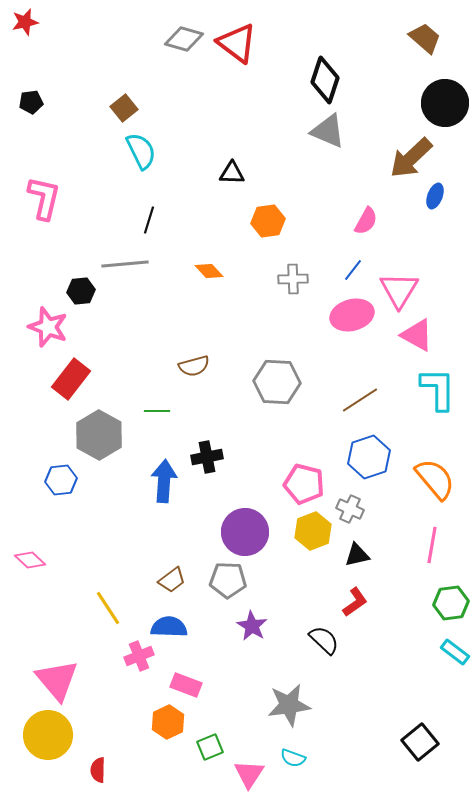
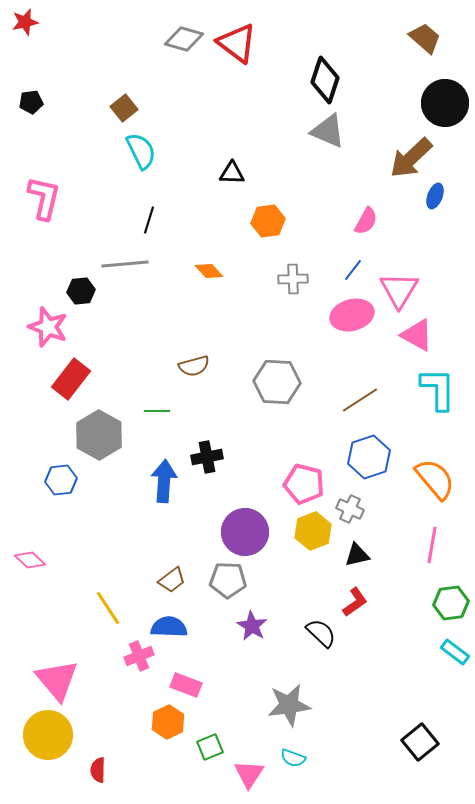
black semicircle at (324, 640): moved 3 px left, 7 px up
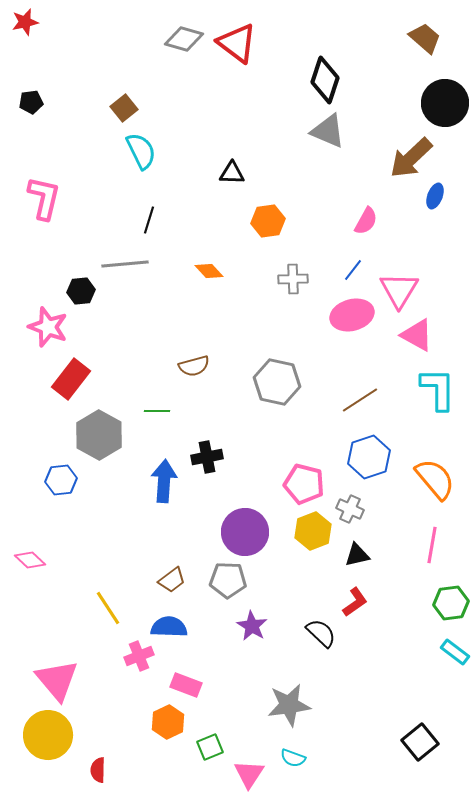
gray hexagon at (277, 382): rotated 9 degrees clockwise
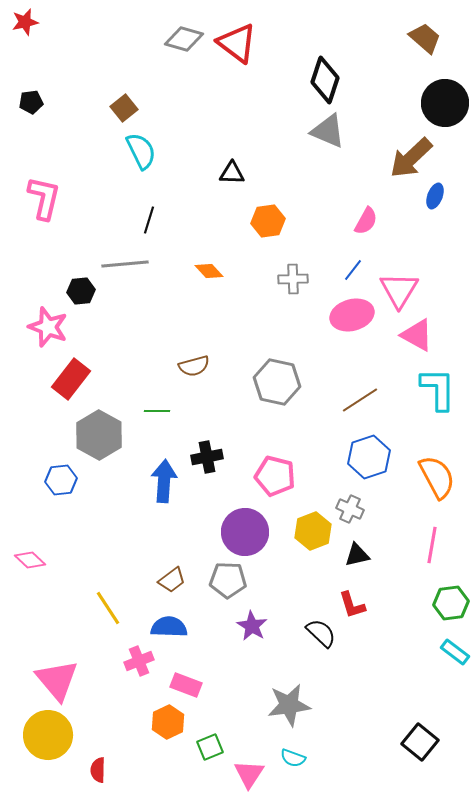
orange semicircle at (435, 479): moved 2 px right, 2 px up; rotated 12 degrees clockwise
pink pentagon at (304, 484): moved 29 px left, 8 px up
red L-shape at (355, 602): moved 3 px left, 3 px down; rotated 108 degrees clockwise
pink cross at (139, 656): moved 5 px down
black square at (420, 742): rotated 12 degrees counterclockwise
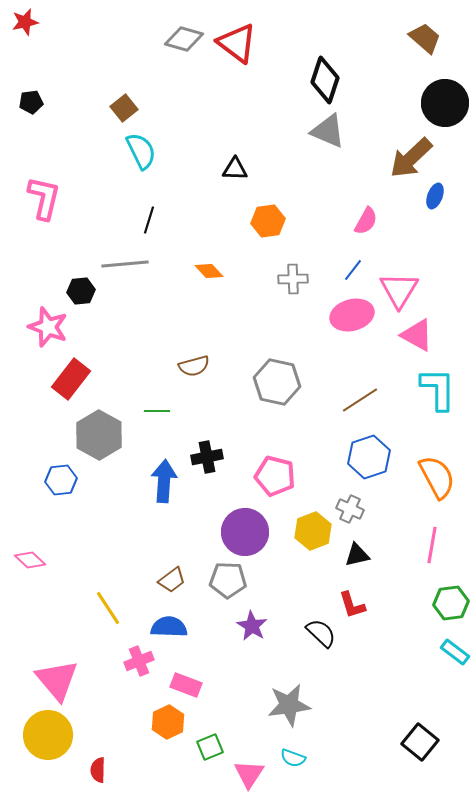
black triangle at (232, 173): moved 3 px right, 4 px up
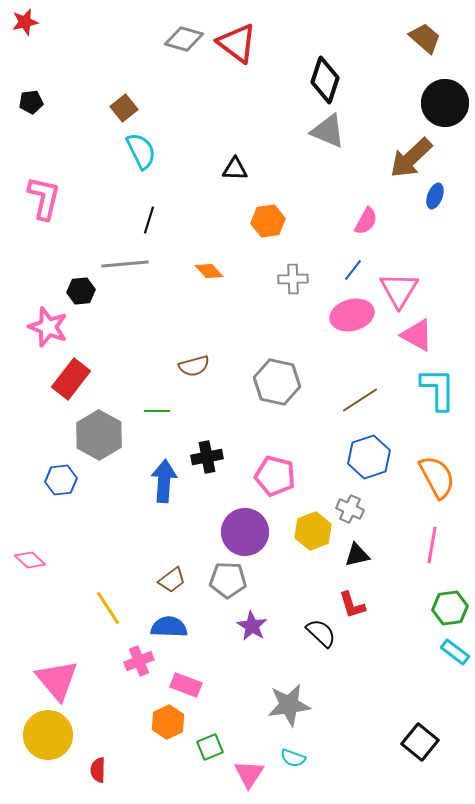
green hexagon at (451, 603): moved 1 px left, 5 px down
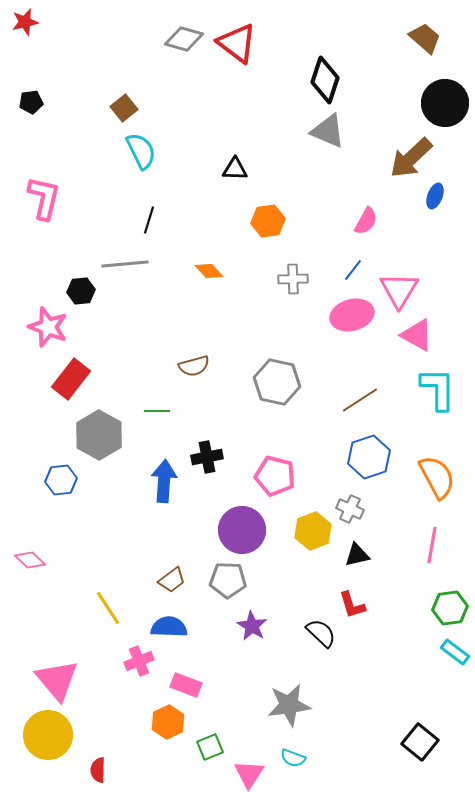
purple circle at (245, 532): moved 3 px left, 2 px up
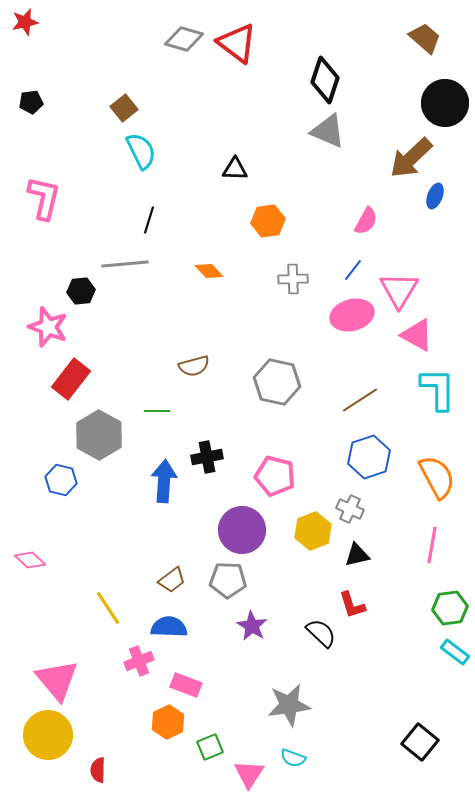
blue hexagon at (61, 480): rotated 20 degrees clockwise
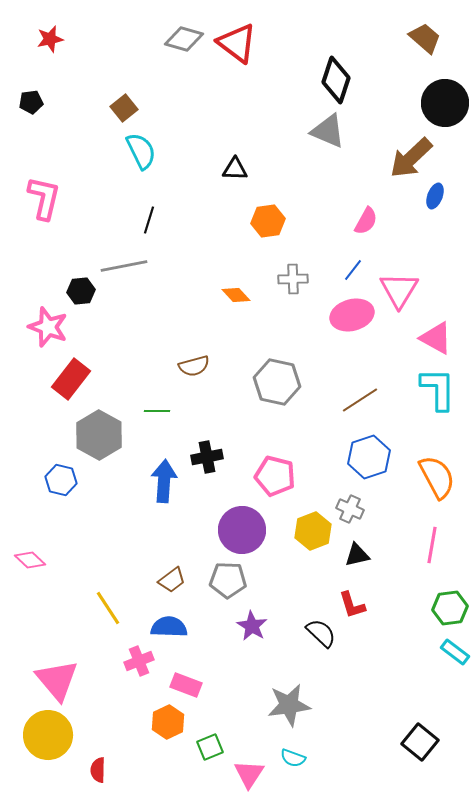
red star at (25, 22): moved 25 px right, 17 px down
black diamond at (325, 80): moved 11 px right
gray line at (125, 264): moved 1 px left, 2 px down; rotated 6 degrees counterclockwise
orange diamond at (209, 271): moved 27 px right, 24 px down
pink triangle at (417, 335): moved 19 px right, 3 px down
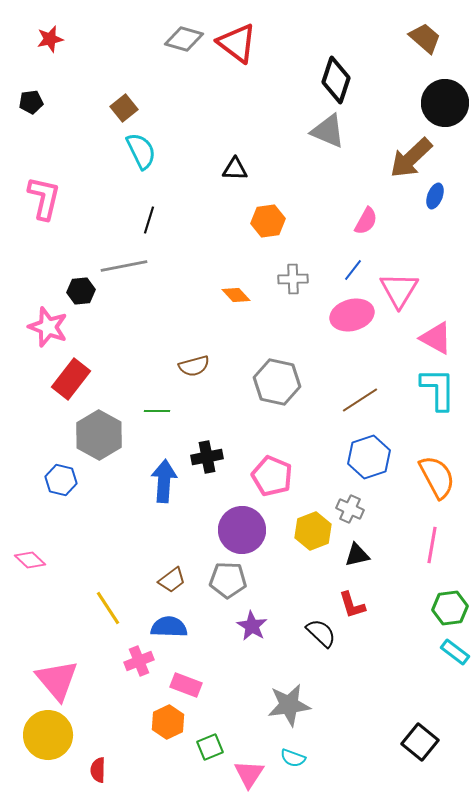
pink pentagon at (275, 476): moved 3 px left; rotated 9 degrees clockwise
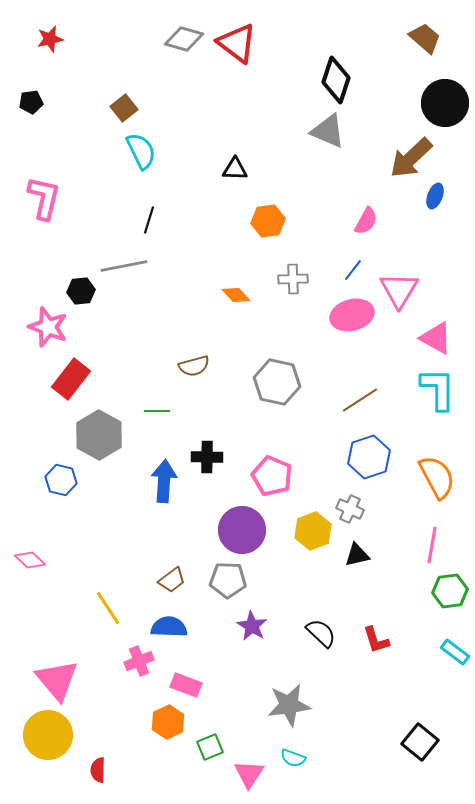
black cross at (207, 457): rotated 12 degrees clockwise
red L-shape at (352, 605): moved 24 px right, 35 px down
green hexagon at (450, 608): moved 17 px up
